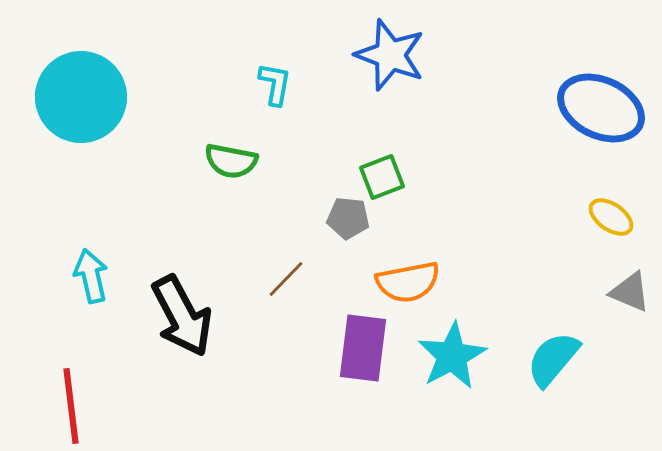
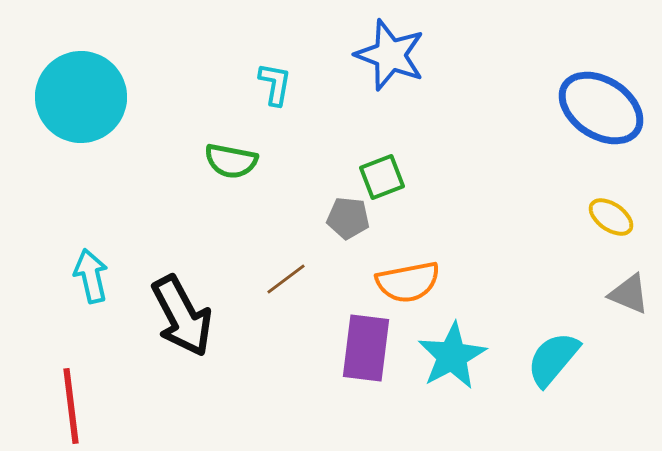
blue ellipse: rotated 8 degrees clockwise
brown line: rotated 9 degrees clockwise
gray triangle: moved 1 px left, 2 px down
purple rectangle: moved 3 px right
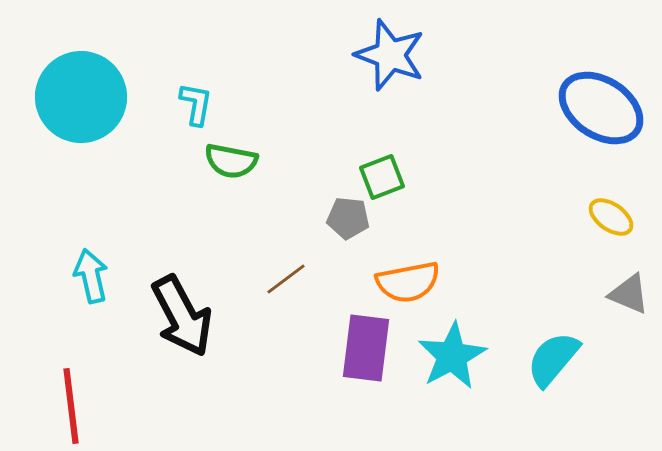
cyan L-shape: moved 79 px left, 20 px down
